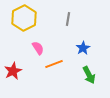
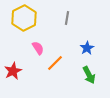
gray line: moved 1 px left, 1 px up
blue star: moved 4 px right
orange line: moved 1 px right, 1 px up; rotated 24 degrees counterclockwise
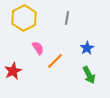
orange line: moved 2 px up
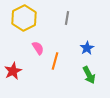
orange line: rotated 30 degrees counterclockwise
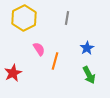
pink semicircle: moved 1 px right, 1 px down
red star: moved 2 px down
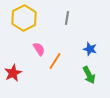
blue star: moved 3 px right, 1 px down; rotated 24 degrees counterclockwise
orange line: rotated 18 degrees clockwise
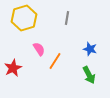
yellow hexagon: rotated 10 degrees clockwise
red star: moved 5 px up
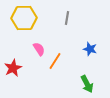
yellow hexagon: rotated 15 degrees clockwise
green arrow: moved 2 px left, 9 px down
